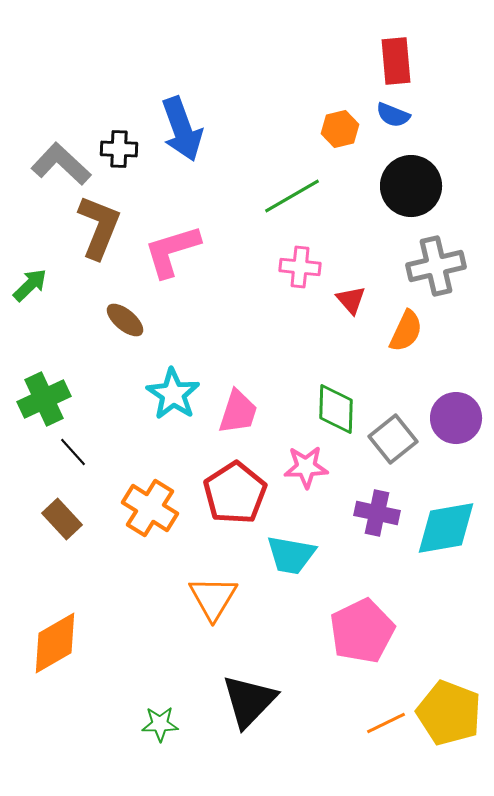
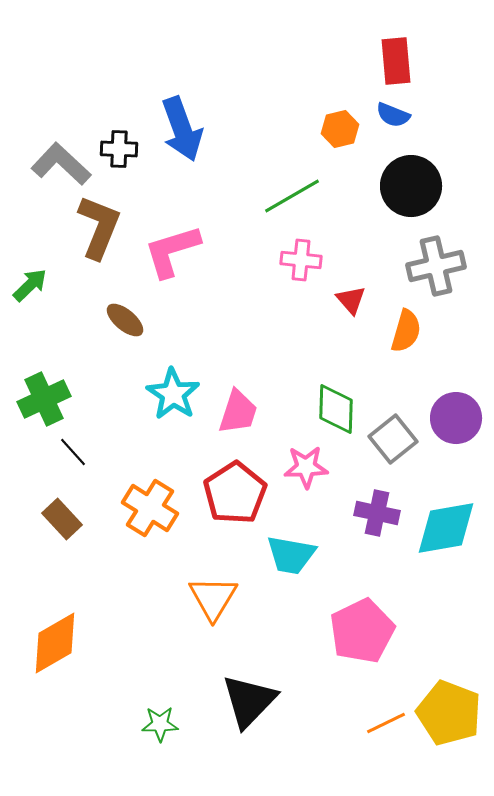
pink cross: moved 1 px right, 7 px up
orange semicircle: rotated 9 degrees counterclockwise
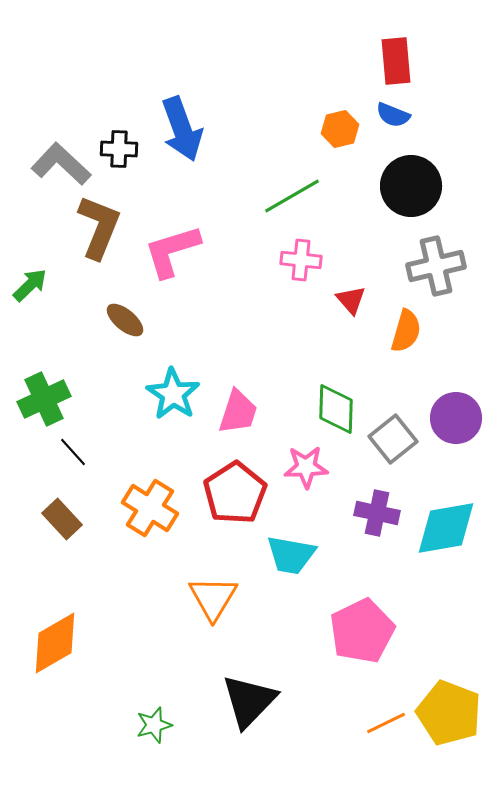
green star: moved 6 px left, 1 px down; rotated 15 degrees counterclockwise
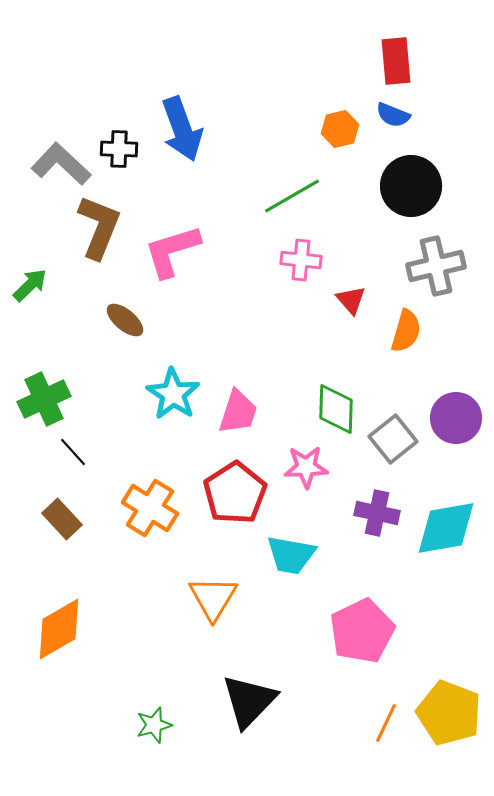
orange diamond: moved 4 px right, 14 px up
orange line: rotated 39 degrees counterclockwise
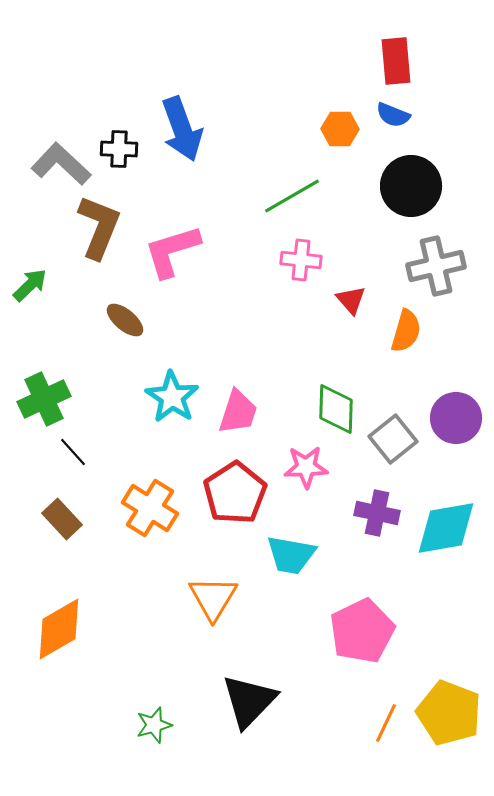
orange hexagon: rotated 15 degrees clockwise
cyan star: moved 1 px left, 3 px down
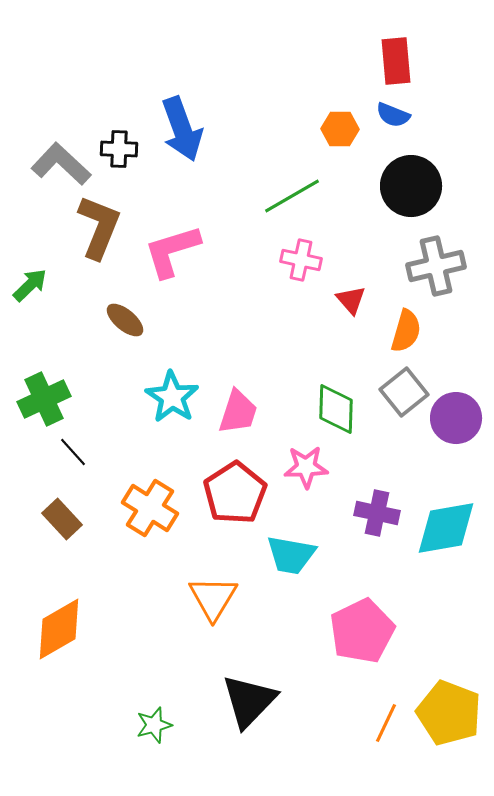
pink cross: rotated 6 degrees clockwise
gray square: moved 11 px right, 47 px up
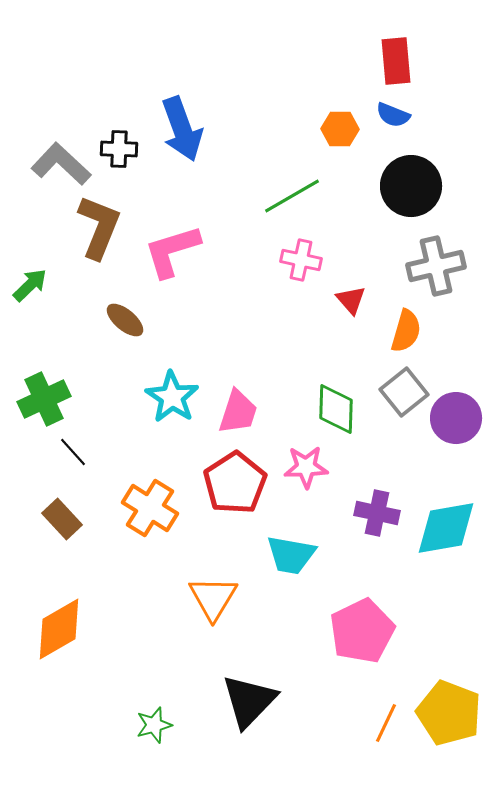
red pentagon: moved 10 px up
